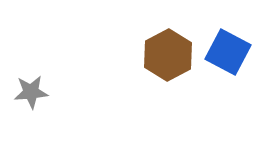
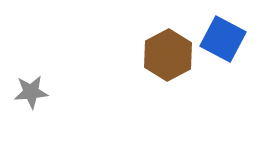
blue square: moved 5 px left, 13 px up
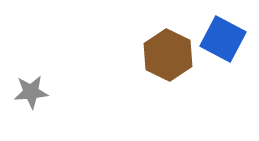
brown hexagon: rotated 6 degrees counterclockwise
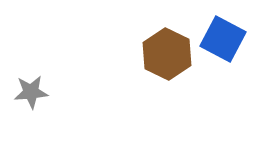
brown hexagon: moved 1 px left, 1 px up
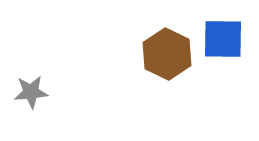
blue square: rotated 27 degrees counterclockwise
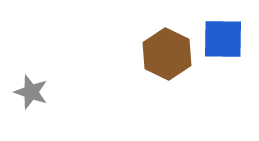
gray star: rotated 24 degrees clockwise
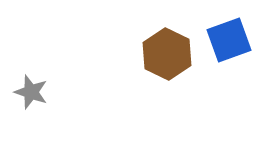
blue square: moved 6 px right, 1 px down; rotated 21 degrees counterclockwise
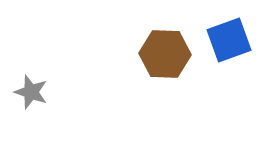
brown hexagon: moved 2 px left; rotated 24 degrees counterclockwise
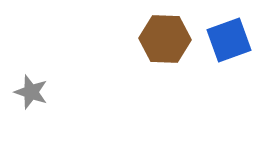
brown hexagon: moved 15 px up
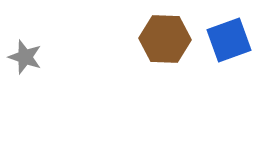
gray star: moved 6 px left, 35 px up
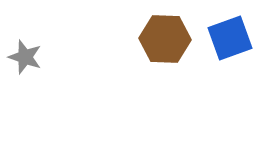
blue square: moved 1 px right, 2 px up
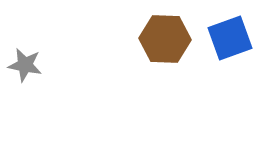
gray star: moved 8 px down; rotated 8 degrees counterclockwise
